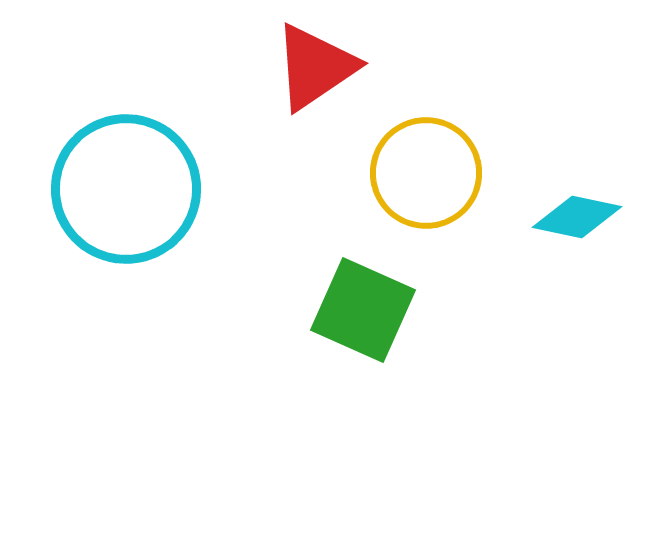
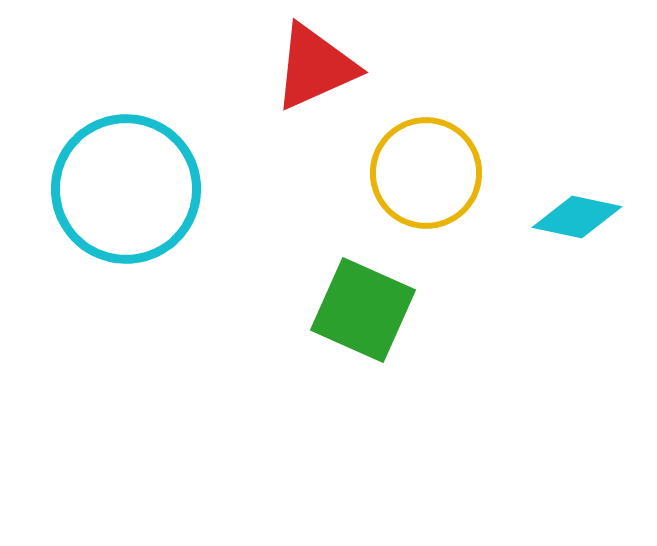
red triangle: rotated 10 degrees clockwise
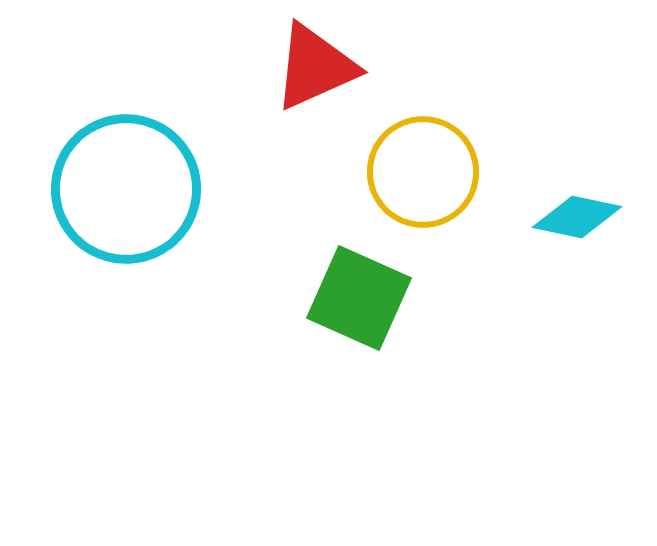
yellow circle: moved 3 px left, 1 px up
green square: moved 4 px left, 12 px up
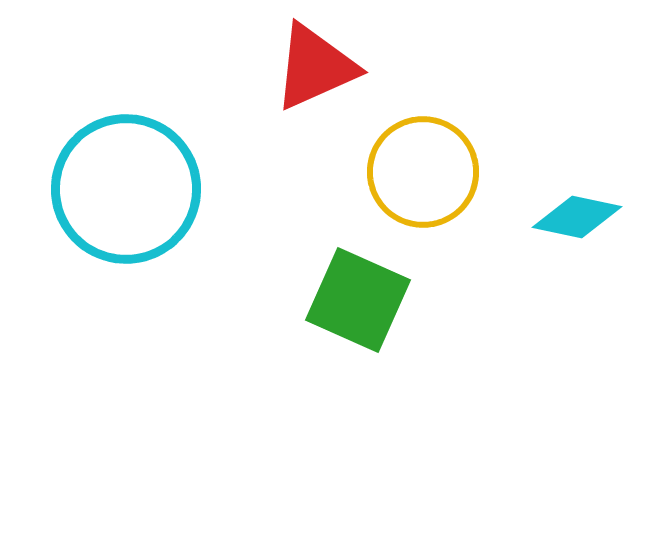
green square: moved 1 px left, 2 px down
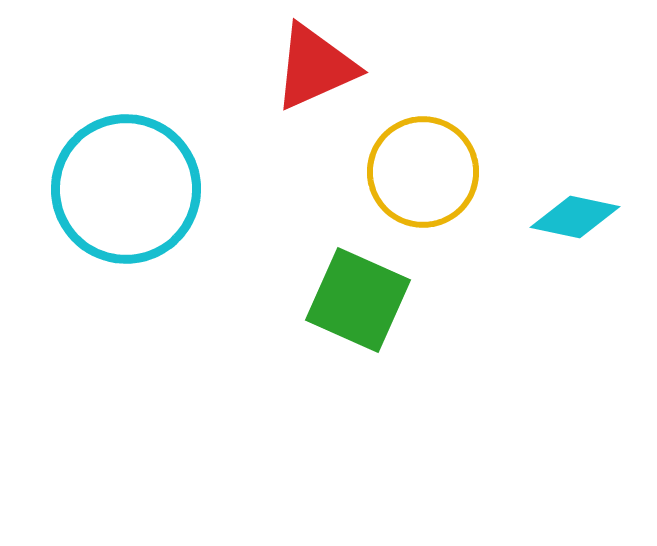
cyan diamond: moved 2 px left
